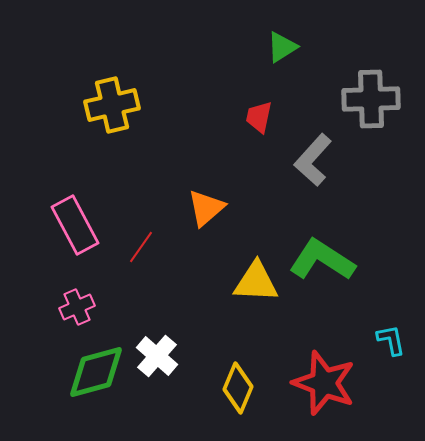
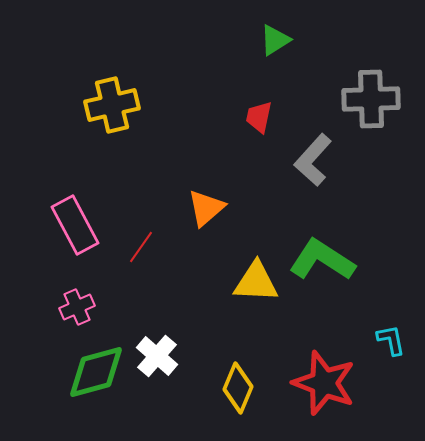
green triangle: moved 7 px left, 7 px up
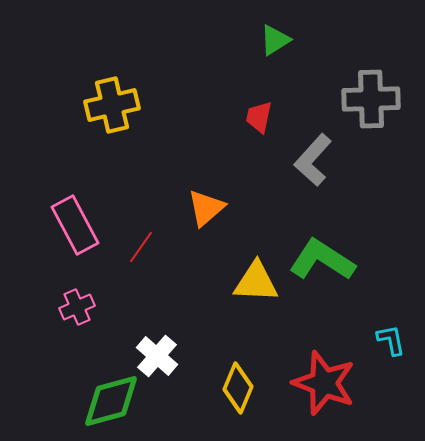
green diamond: moved 15 px right, 29 px down
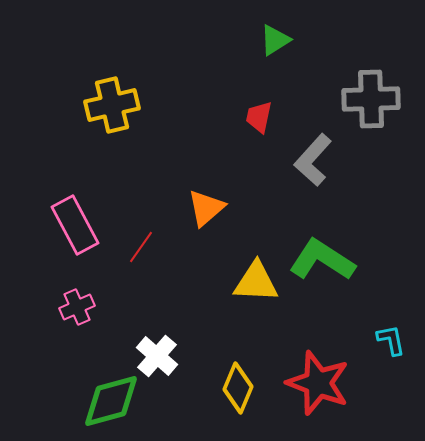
red star: moved 6 px left
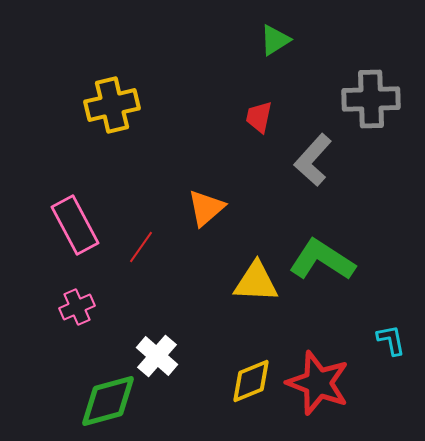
yellow diamond: moved 13 px right, 7 px up; rotated 45 degrees clockwise
green diamond: moved 3 px left
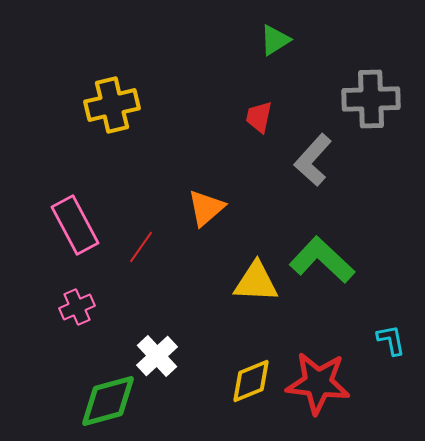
green L-shape: rotated 10 degrees clockwise
white cross: rotated 6 degrees clockwise
red star: rotated 14 degrees counterclockwise
